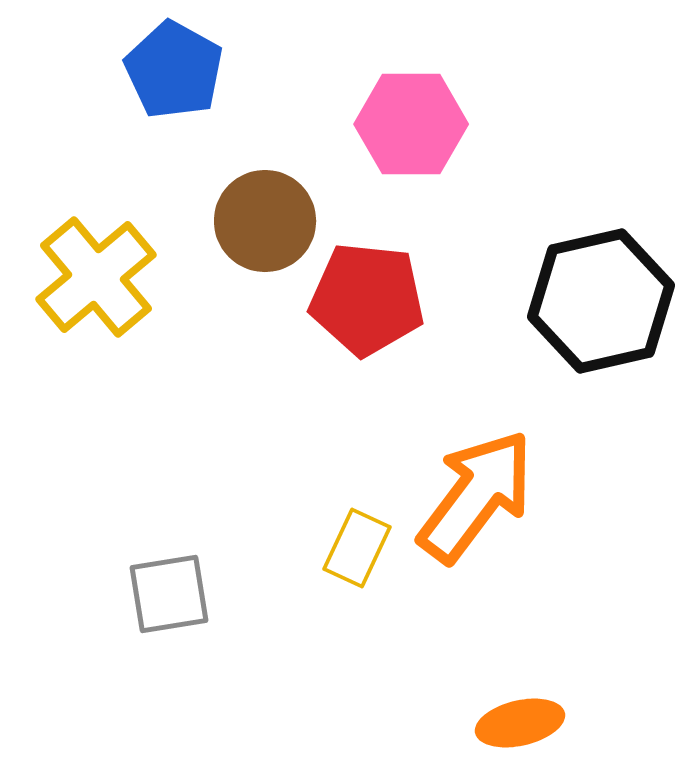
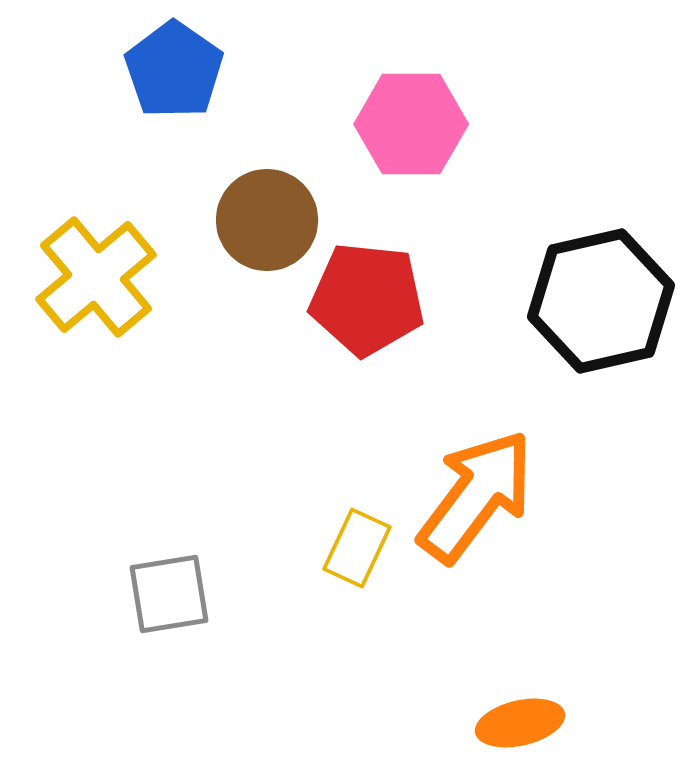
blue pentagon: rotated 6 degrees clockwise
brown circle: moved 2 px right, 1 px up
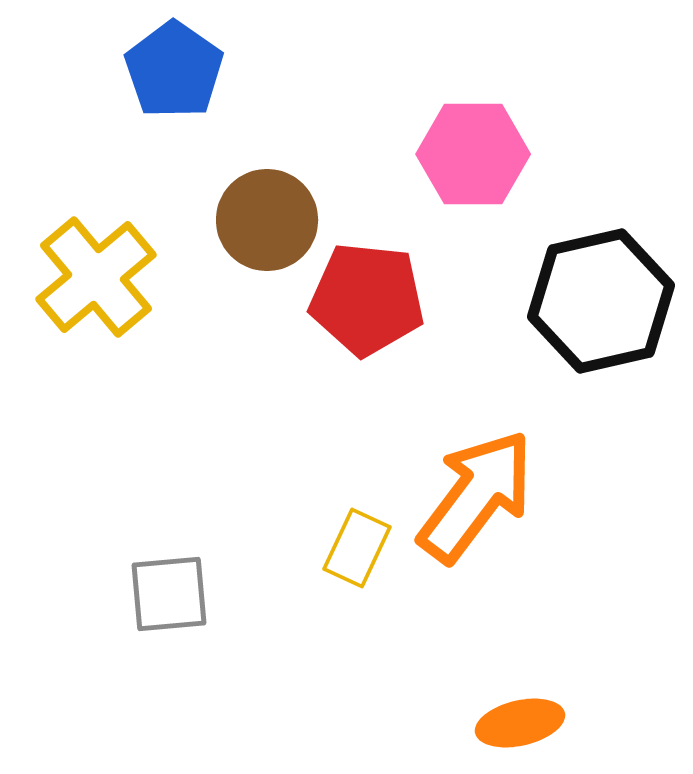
pink hexagon: moved 62 px right, 30 px down
gray square: rotated 4 degrees clockwise
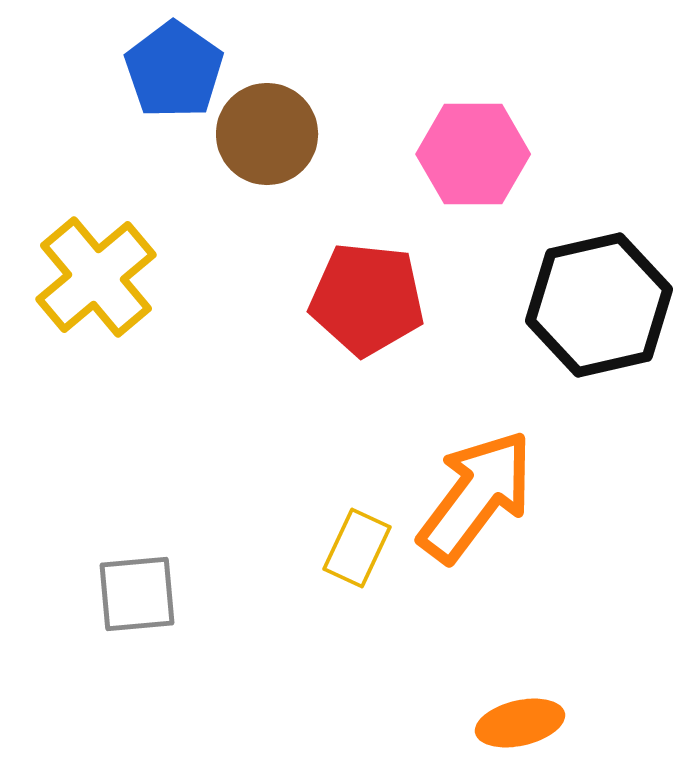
brown circle: moved 86 px up
black hexagon: moved 2 px left, 4 px down
gray square: moved 32 px left
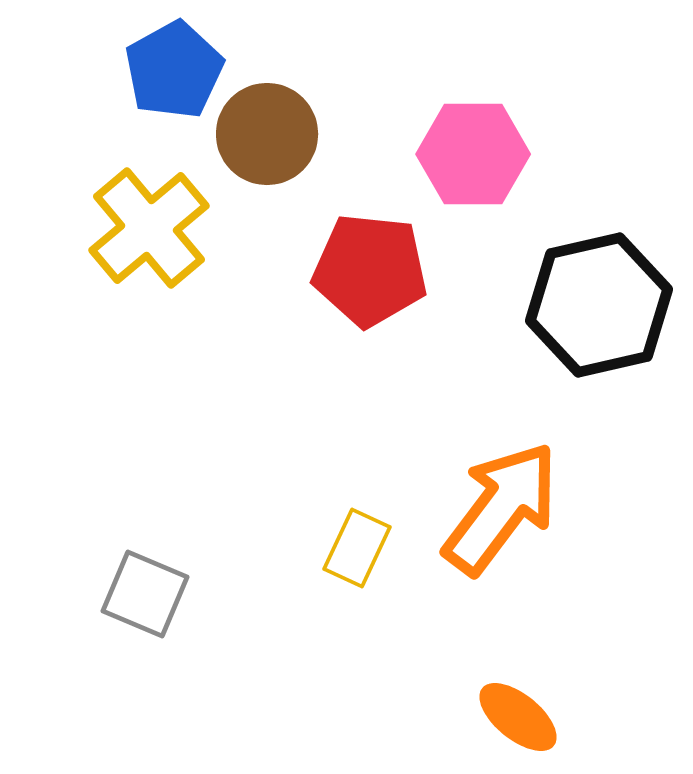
blue pentagon: rotated 8 degrees clockwise
yellow cross: moved 53 px right, 49 px up
red pentagon: moved 3 px right, 29 px up
orange arrow: moved 25 px right, 12 px down
gray square: moved 8 px right; rotated 28 degrees clockwise
orange ellipse: moved 2 px left, 6 px up; rotated 52 degrees clockwise
